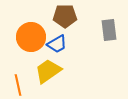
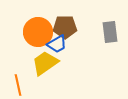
brown pentagon: moved 11 px down
gray rectangle: moved 1 px right, 2 px down
orange circle: moved 7 px right, 5 px up
yellow trapezoid: moved 3 px left, 8 px up
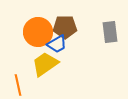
yellow trapezoid: moved 1 px down
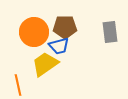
orange circle: moved 4 px left
blue trapezoid: moved 2 px right, 2 px down; rotated 15 degrees clockwise
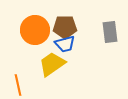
orange circle: moved 1 px right, 2 px up
blue trapezoid: moved 6 px right, 2 px up
yellow trapezoid: moved 7 px right
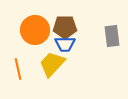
gray rectangle: moved 2 px right, 4 px down
blue trapezoid: rotated 15 degrees clockwise
yellow trapezoid: rotated 12 degrees counterclockwise
orange line: moved 16 px up
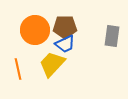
gray rectangle: rotated 15 degrees clockwise
blue trapezoid: rotated 25 degrees counterclockwise
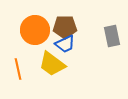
gray rectangle: rotated 20 degrees counterclockwise
yellow trapezoid: rotated 96 degrees counterclockwise
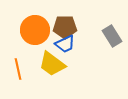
gray rectangle: rotated 20 degrees counterclockwise
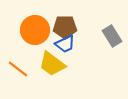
orange line: rotated 40 degrees counterclockwise
